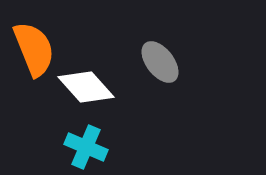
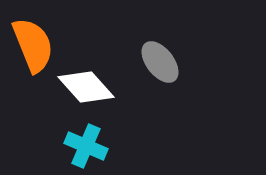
orange semicircle: moved 1 px left, 4 px up
cyan cross: moved 1 px up
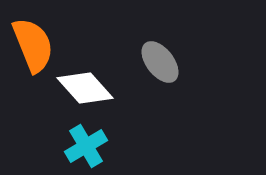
white diamond: moved 1 px left, 1 px down
cyan cross: rotated 36 degrees clockwise
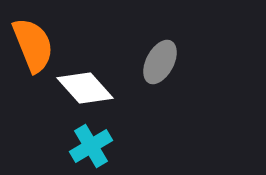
gray ellipse: rotated 66 degrees clockwise
cyan cross: moved 5 px right
